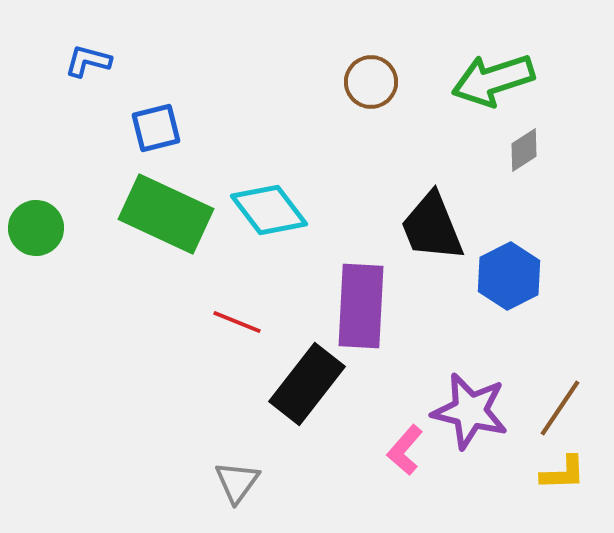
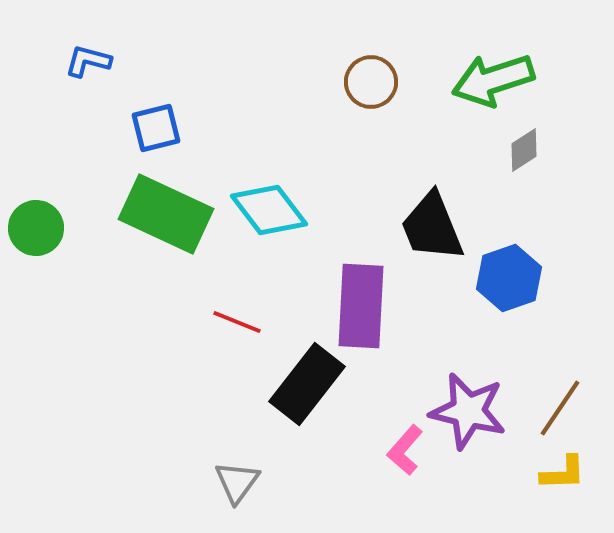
blue hexagon: moved 2 px down; rotated 8 degrees clockwise
purple star: moved 2 px left
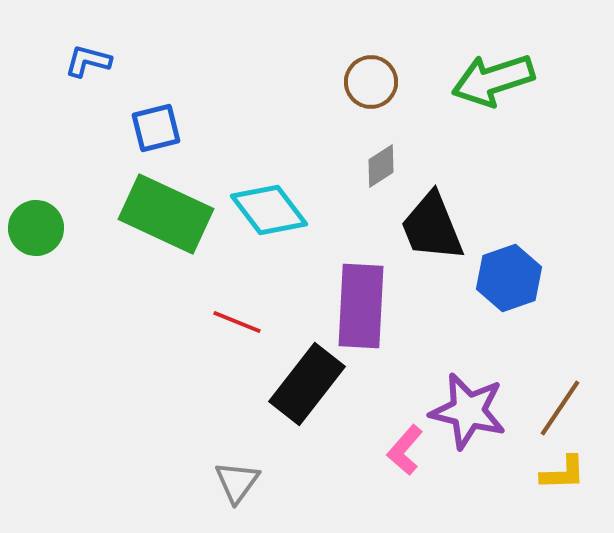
gray diamond: moved 143 px left, 16 px down
